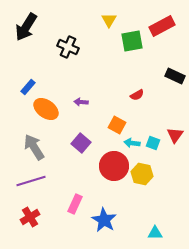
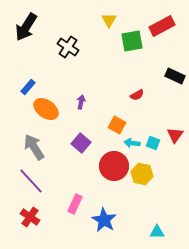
black cross: rotated 10 degrees clockwise
purple arrow: rotated 96 degrees clockwise
purple line: rotated 64 degrees clockwise
red cross: rotated 24 degrees counterclockwise
cyan triangle: moved 2 px right, 1 px up
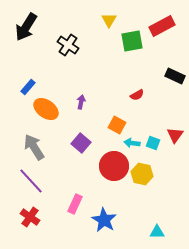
black cross: moved 2 px up
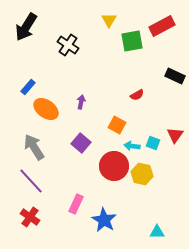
cyan arrow: moved 3 px down
pink rectangle: moved 1 px right
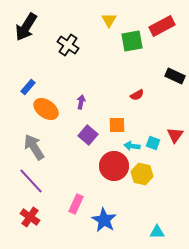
orange square: rotated 30 degrees counterclockwise
purple square: moved 7 px right, 8 px up
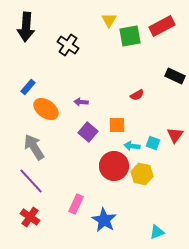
black arrow: rotated 28 degrees counterclockwise
green square: moved 2 px left, 5 px up
purple arrow: rotated 96 degrees counterclockwise
purple square: moved 3 px up
cyan triangle: rotated 21 degrees counterclockwise
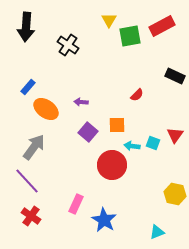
red semicircle: rotated 16 degrees counterclockwise
gray arrow: rotated 68 degrees clockwise
red circle: moved 2 px left, 1 px up
yellow hexagon: moved 33 px right, 20 px down
purple line: moved 4 px left
red cross: moved 1 px right, 1 px up
